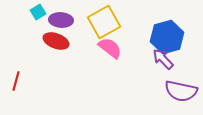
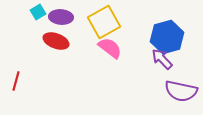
purple ellipse: moved 3 px up
purple arrow: moved 1 px left
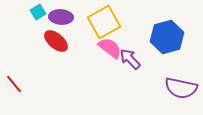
red ellipse: rotated 20 degrees clockwise
purple arrow: moved 32 px left
red line: moved 2 px left, 3 px down; rotated 54 degrees counterclockwise
purple semicircle: moved 3 px up
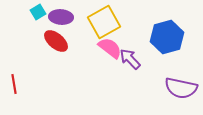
red line: rotated 30 degrees clockwise
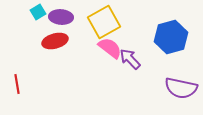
blue hexagon: moved 4 px right
red ellipse: moved 1 px left; rotated 55 degrees counterclockwise
red line: moved 3 px right
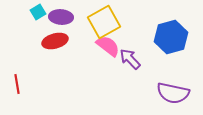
pink semicircle: moved 2 px left, 2 px up
purple semicircle: moved 8 px left, 5 px down
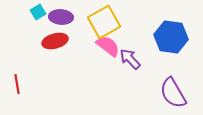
blue hexagon: rotated 24 degrees clockwise
purple semicircle: rotated 48 degrees clockwise
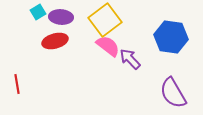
yellow square: moved 1 px right, 2 px up; rotated 8 degrees counterclockwise
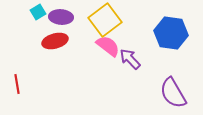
blue hexagon: moved 4 px up
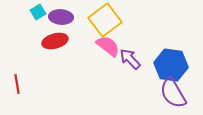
blue hexagon: moved 32 px down
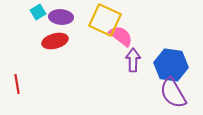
yellow square: rotated 28 degrees counterclockwise
pink semicircle: moved 13 px right, 10 px up
purple arrow: moved 3 px right, 1 px down; rotated 45 degrees clockwise
